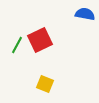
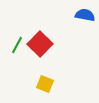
blue semicircle: moved 1 px down
red square: moved 4 px down; rotated 20 degrees counterclockwise
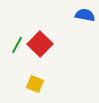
yellow square: moved 10 px left
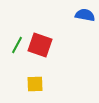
red square: moved 1 px down; rotated 25 degrees counterclockwise
yellow square: rotated 24 degrees counterclockwise
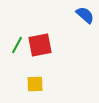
blue semicircle: rotated 30 degrees clockwise
red square: rotated 30 degrees counterclockwise
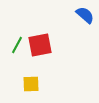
yellow square: moved 4 px left
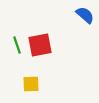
green line: rotated 48 degrees counterclockwise
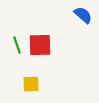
blue semicircle: moved 2 px left
red square: rotated 10 degrees clockwise
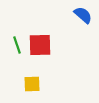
yellow square: moved 1 px right
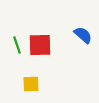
blue semicircle: moved 20 px down
yellow square: moved 1 px left
